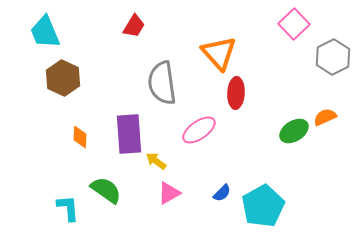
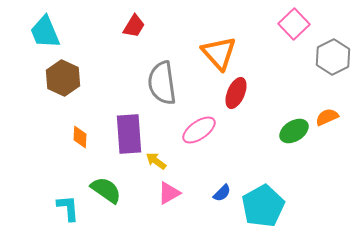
red ellipse: rotated 20 degrees clockwise
orange semicircle: moved 2 px right
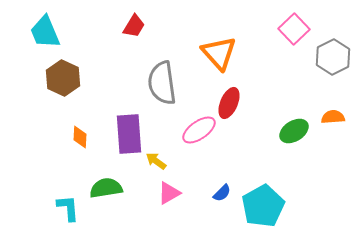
pink square: moved 5 px down
red ellipse: moved 7 px left, 10 px down
orange semicircle: moved 6 px right; rotated 20 degrees clockwise
green semicircle: moved 2 px up; rotated 44 degrees counterclockwise
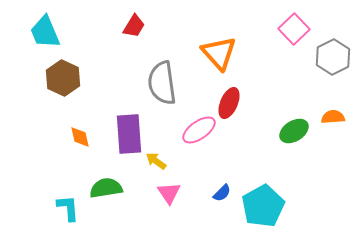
orange diamond: rotated 15 degrees counterclockwise
pink triangle: rotated 35 degrees counterclockwise
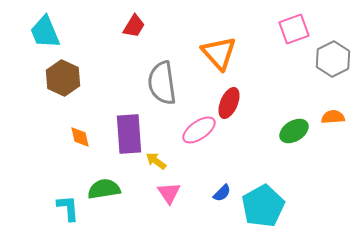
pink square: rotated 24 degrees clockwise
gray hexagon: moved 2 px down
green semicircle: moved 2 px left, 1 px down
